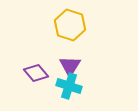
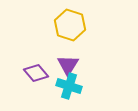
purple triangle: moved 2 px left, 1 px up
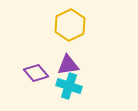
yellow hexagon: rotated 16 degrees clockwise
purple triangle: rotated 50 degrees clockwise
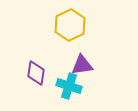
purple triangle: moved 14 px right
purple diamond: rotated 50 degrees clockwise
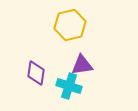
yellow hexagon: rotated 12 degrees clockwise
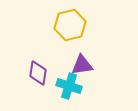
purple diamond: moved 2 px right
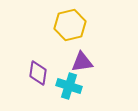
purple triangle: moved 3 px up
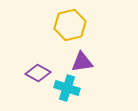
purple diamond: rotated 70 degrees counterclockwise
cyan cross: moved 2 px left, 2 px down
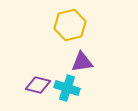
purple diamond: moved 12 px down; rotated 15 degrees counterclockwise
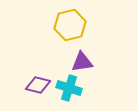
cyan cross: moved 2 px right
